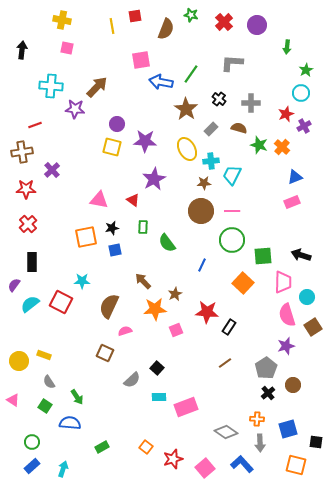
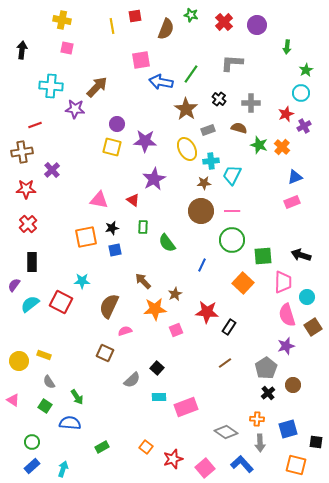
gray rectangle at (211, 129): moved 3 px left, 1 px down; rotated 24 degrees clockwise
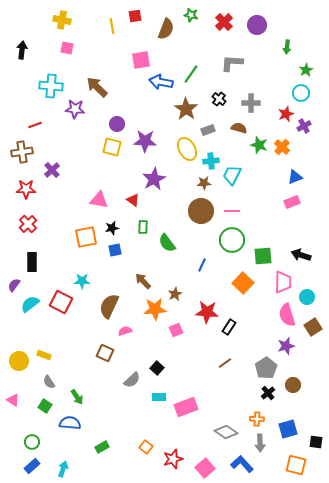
brown arrow at (97, 87): rotated 90 degrees counterclockwise
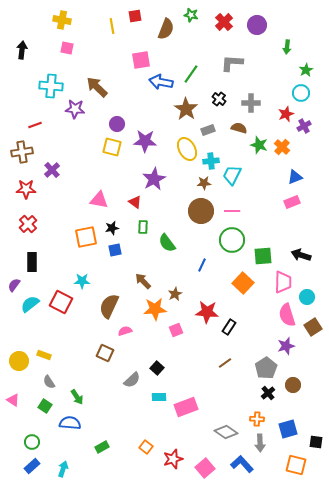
red triangle at (133, 200): moved 2 px right, 2 px down
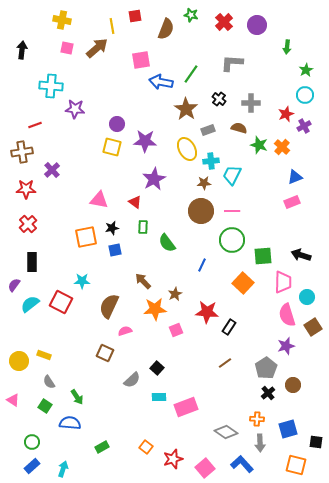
brown arrow at (97, 87): moved 39 px up; rotated 95 degrees clockwise
cyan circle at (301, 93): moved 4 px right, 2 px down
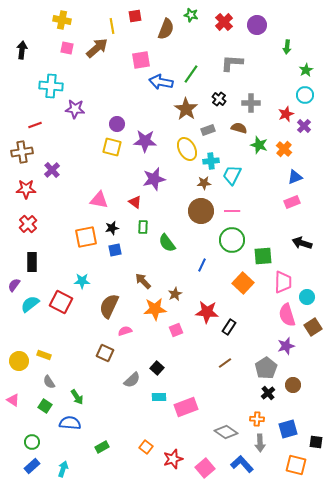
purple cross at (304, 126): rotated 16 degrees counterclockwise
orange cross at (282, 147): moved 2 px right, 2 px down
purple star at (154, 179): rotated 15 degrees clockwise
black arrow at (301, 255): moved 1 px right, 12 px up
